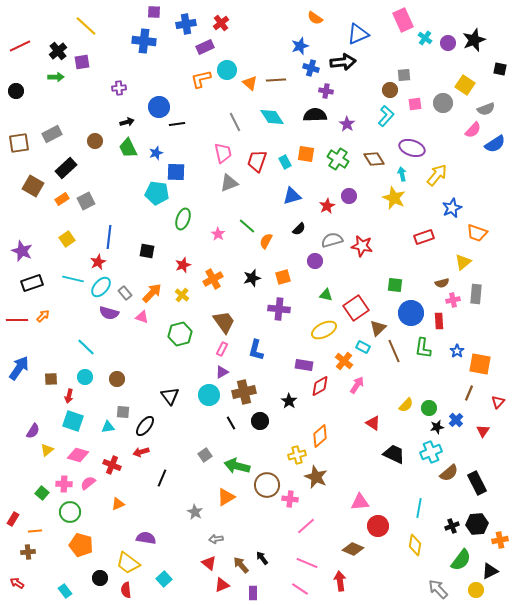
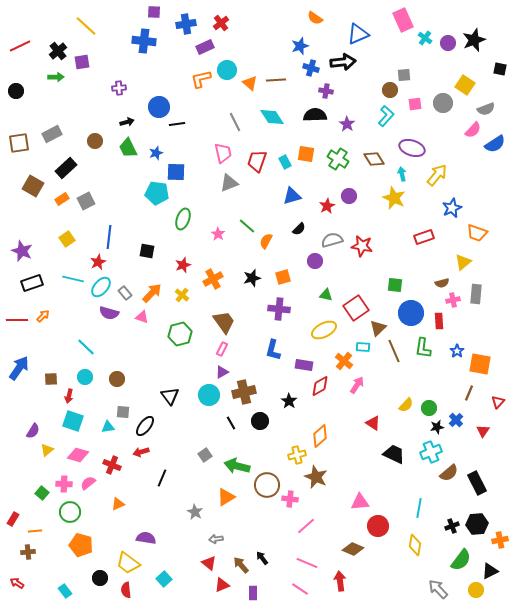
cyan rectangle at (363, 347): rotated 24 degrees counterclockwise
blue L-shape at (256, 350): moved 17 px right
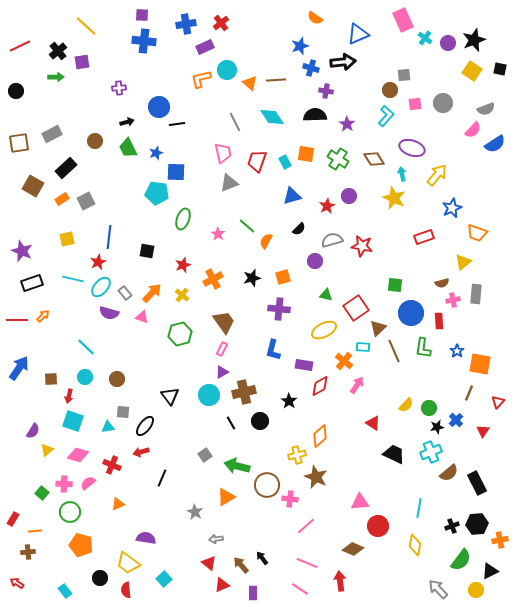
purple square at (154, 12): moved 12 px left, 3 px down
yellow square at (465, 85): moved 7 px right, 14 px up
yellow square at (67, 239): rotated 21 degrees clockwise
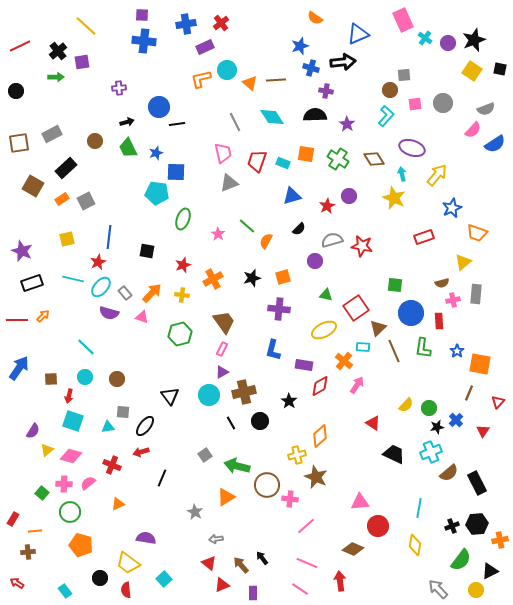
cyan rectangle at (285, 162): moved 2 px left, 1 px down; rotated 40 degrees counterclockwise
yellow cross at (182, 295): rotated 32 degrees counterclockwise
pink diamond at (78, 455): moved 7 px left, 1 px down
